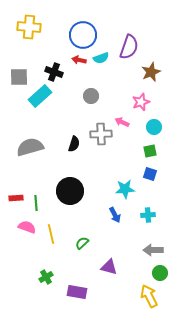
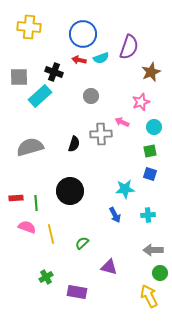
blue circle: moved 1 px up
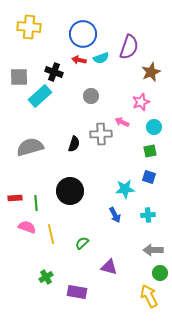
blue square: moved 1 px left, 3 px down
red rectangle: moved 1 px left
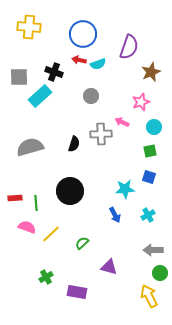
cyan semicircle: moved 3 px left, 6 px down
cyan cross: rotated 24 degrees counterclockwise
yellow line: rotated 60 degrees clockwise
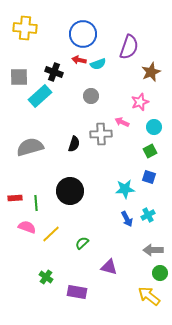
yellow cross: moved 4 px left, 1 px down
pink star: moved 1 px left
green square: rotated 16 degrees counterclockwise
blue arrow: moved 12 px right, 4 px down
green cross: rotated 24 degrees counterclockwise
yellow arrow: rotated 25 degrees counterclockwise
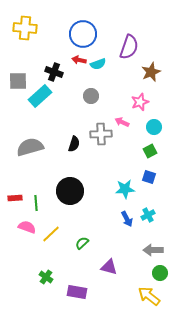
gray square: moved 1 px left, 4 px down
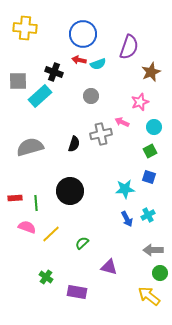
gray cross: rotated 10 degrees counterclockwise
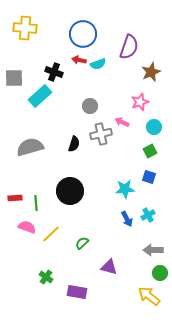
gray square: moved 4 px left, 3 px up
gray circle: moved 1 px left, 10 px down
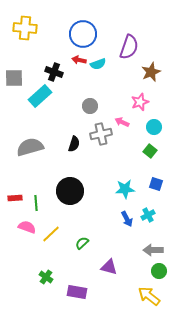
green square: rotated 24 degrees counterclockwise
blue square: moved 7 px right, 7 px down
green circle: moved 1 px left, 2 px up
